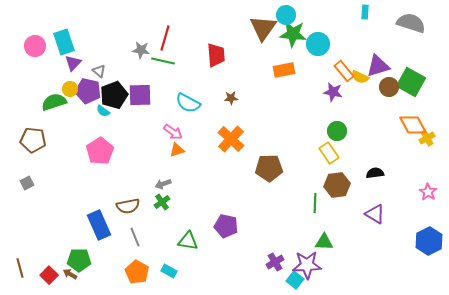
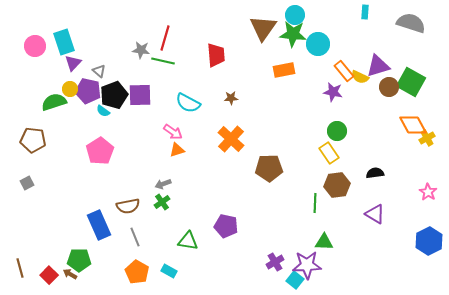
cyan circle at (286, 15): moved 9 px right
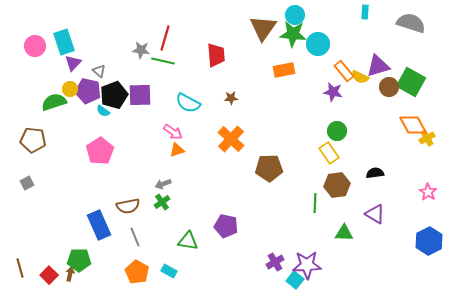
green triangle at (324, 242): moved 20 px right, 9 px up
brown arrow at (70, 274): rotated 72 degrees clockwise
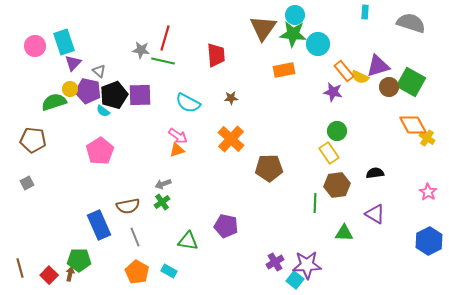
pink arrow at (173, 132): moved 5 px right, 4 px down
yellow cross at (427, 138): rotated 28 degrees counterclockwise
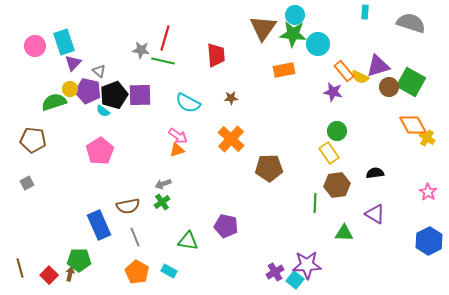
purple cross at (275, 262): moved 10 px down
